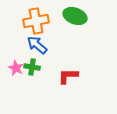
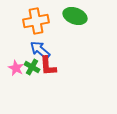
blue arrow: moved 3 px right, 5 px down
green cross: rotated 21 degrees clockwise
red L-shape: moved 20 px left, 10 px up; rotated 95 degrees counterclockwise
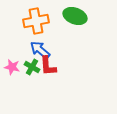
pink star: moved 4 px left, 1 px up; rotated 14 degrees counterclockwise
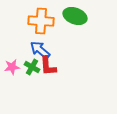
orange cross: moved 5 px right; rotated 15 degrees clockwise
pink star: rotated 21 degrees counterclockwise
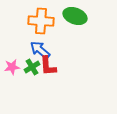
green cross: rotated 28 degrees clockwise
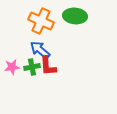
green ellipse: rotated 15 degrees counterclockwise
orange cross: rotated 20 degrees clockwise
green cross: rotated 21 degrees clockwise
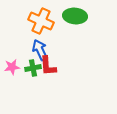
blue arrow: rotated 25 degrees clockwise
green cross: moved 1 px right, 1 px down
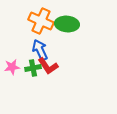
green ellipse: moved 8 px left, 8 px down
red L-shape: rotated 30 degrees counterclockwise
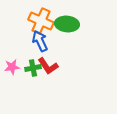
blue arrow: moved 9 px up
